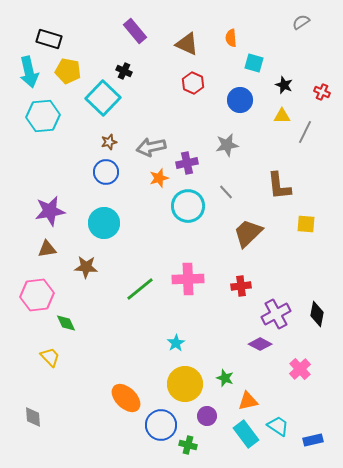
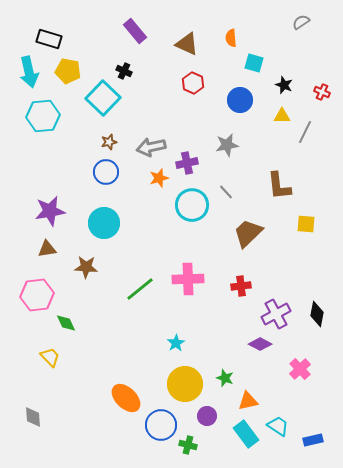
cyan circle at (188, 206): moved 4 px right, 1 px up
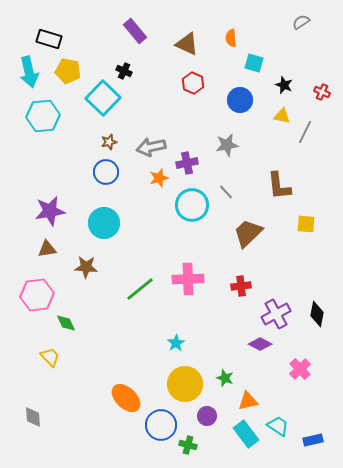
yellow triangle at (282, 116): rotated 12 degrees clockwise
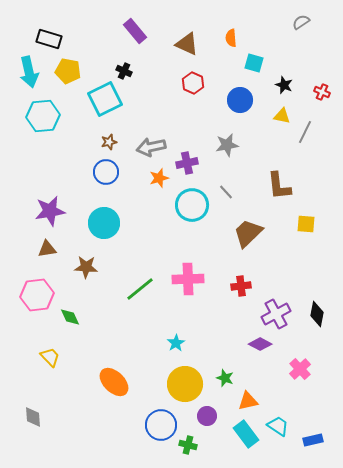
cyan square at (103, 98): moved 2 px right, 1 px down; rotated 20 degrees clockwise
green diamond at (66, 323): moved 4 px right, 6 px up
orange ellipse at (126, 398): moved 12 px left, 16 px up
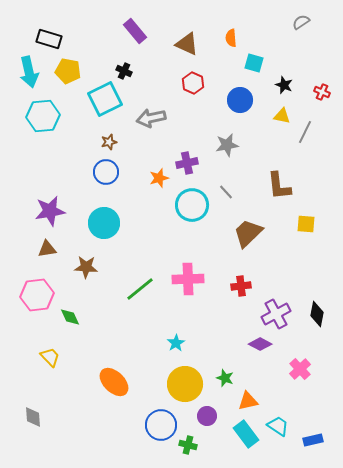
gray arrow at (151, 147): moved 29 px up
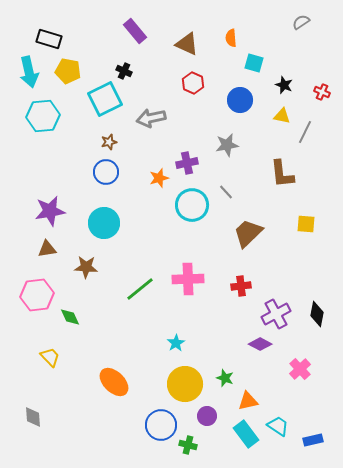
brown L-shape at (279, 186): moved 3 px right, 12 px up
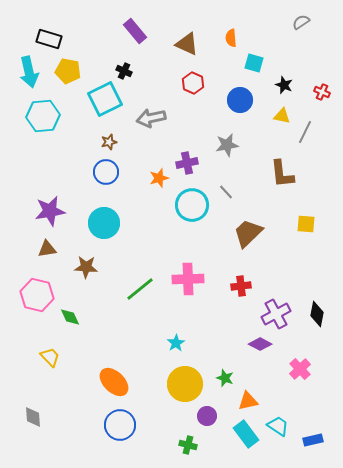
pink hexagon at (37, 295): rotated 20 degrees clockwise
blue circle at (161, 425): moved 41 px left
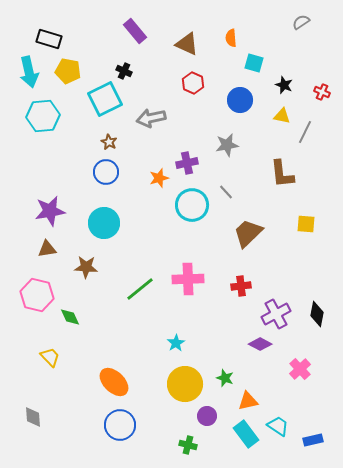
brown star at (109, 142): rotated 28 degrees counterclockwise
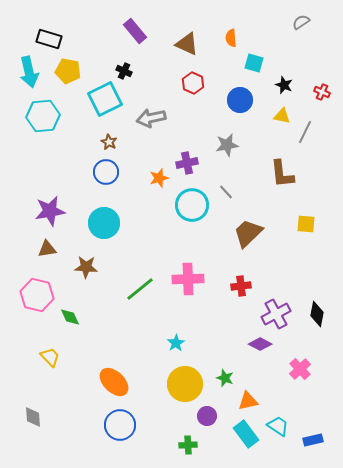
green cross at (188, 445): rotated 18 degrees counterclockwise
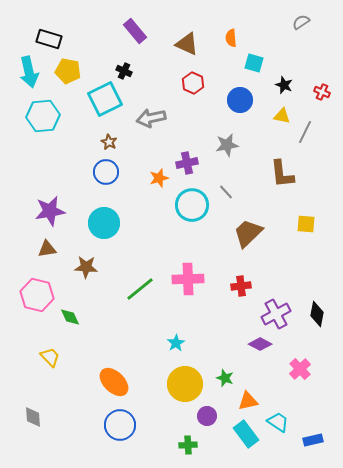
cyan trapezoid at (278, 426): moved 4 px up
